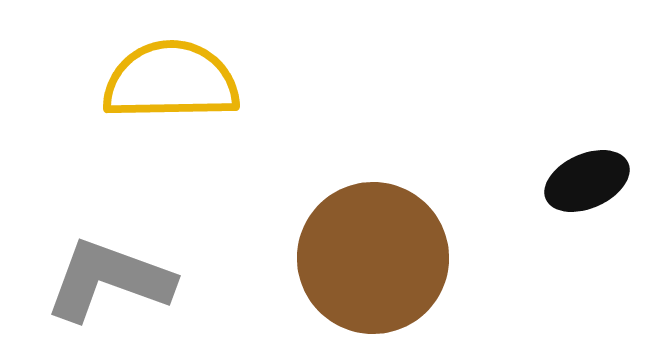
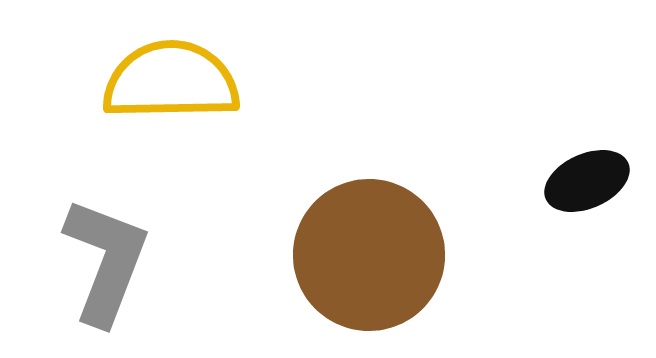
brown circle: moved 4 px left, 3 px up
gray L-shape: moved 3 px left, 19 px up; rotated 91 degrees clockwise
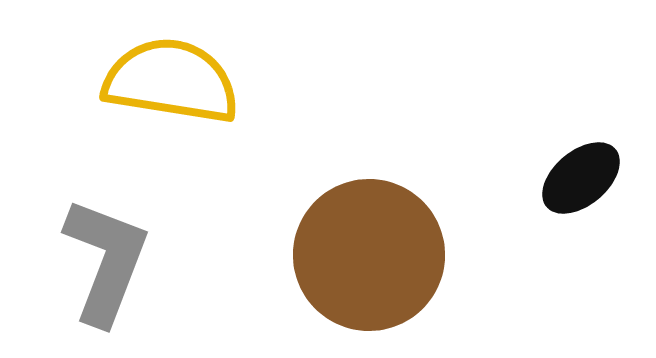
yellow semicircle: rotated 10 degrees clockwise
black ellipse: moved 6 px left, 3 px up; rotated 16 degrees counterclockwise
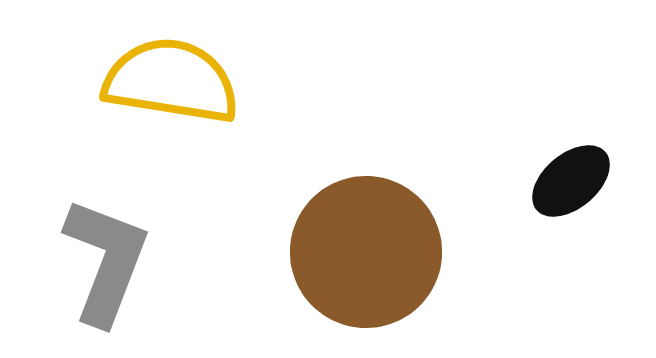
black ellipse: moved 10 px left, 3 px down
brown circle: moved 3 px left, 3 px up
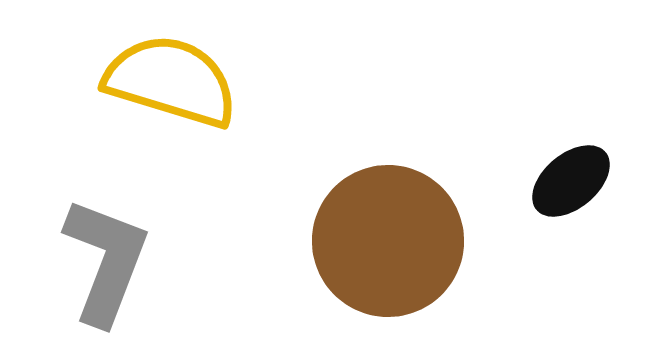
yellow semicircle: rotated 8 degrees clockwise
brown circle: moved 22 px right, 11 px up
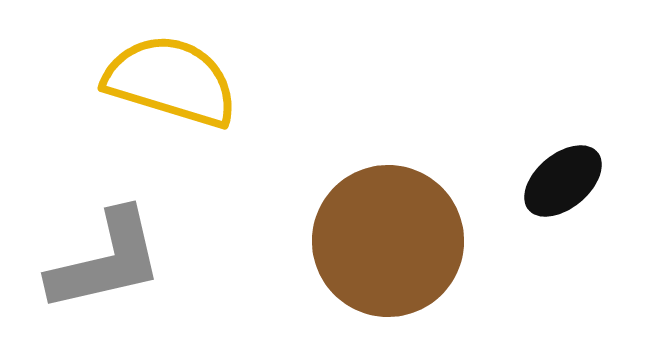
black ellipse: moved 8 px left
gray L-shape: rotated 56 degrees clockwise
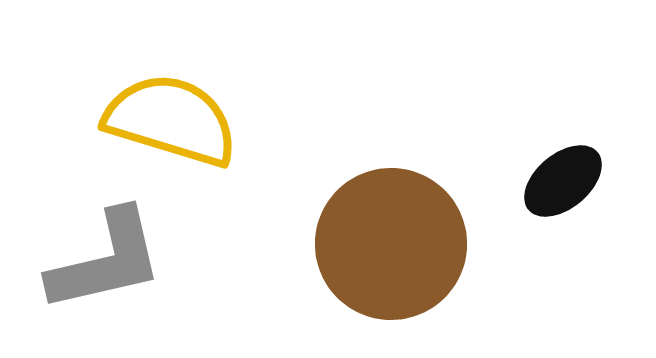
yellow semicircle: moved 39 px down
brown circle: moved 3 px right, 3 px down
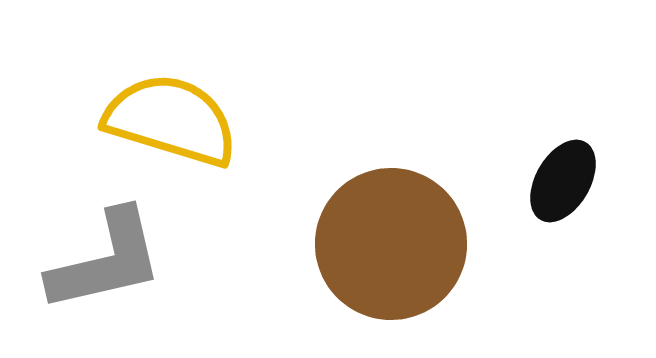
black ellipse: rotated 20 degrees counterclockwise
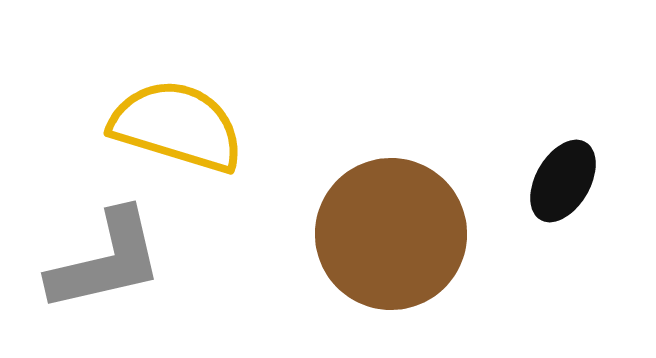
yellow semicircle: moved 6 px right, 6 px down
brown circle: moved 10 px up
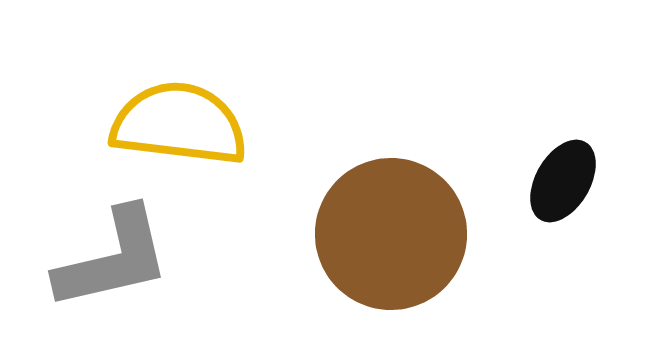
yellow semicircle: moved 2 px right, 2 px up; rotated 10 degrees counterclockwise
gray L-shape: moved 7 px right, 2 px up
